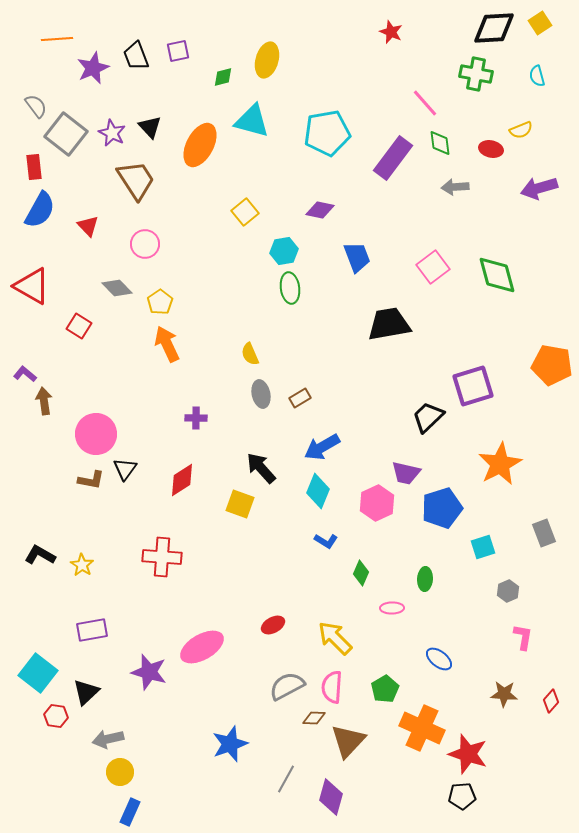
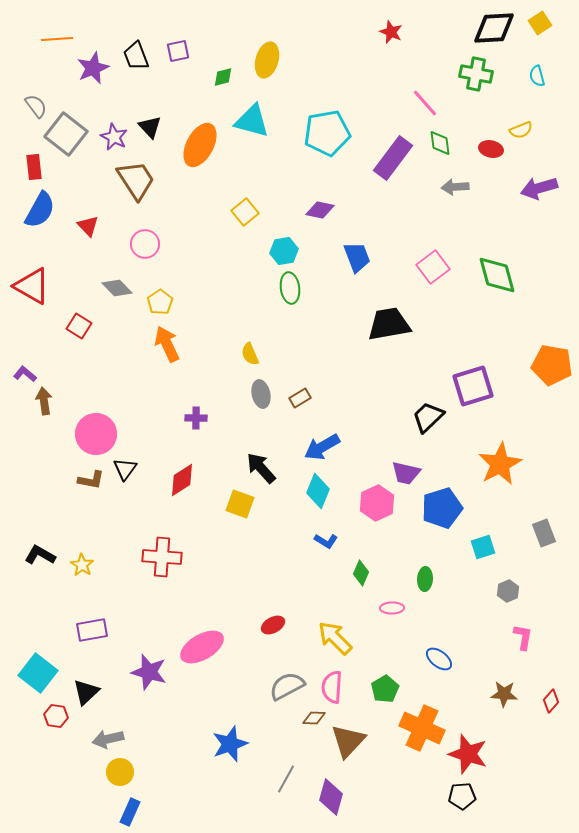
purple star at (112, 133): moved 2 px right, 4 px down
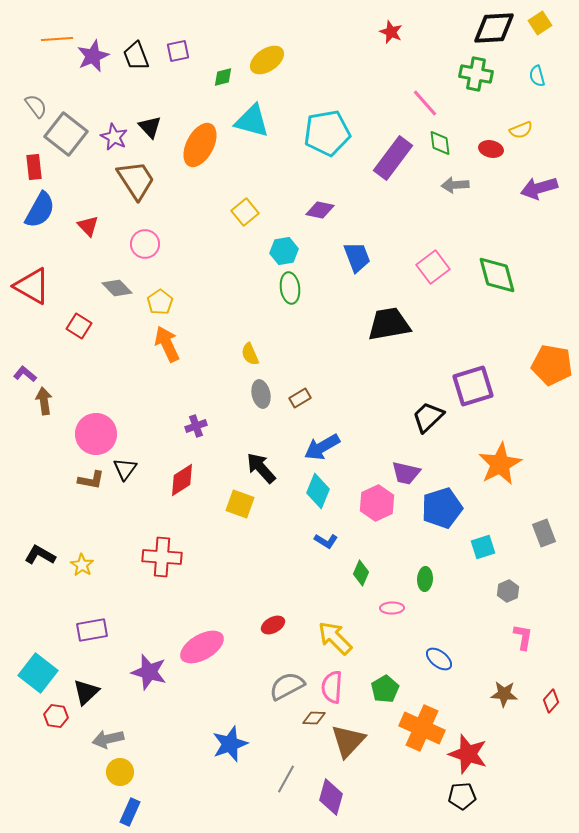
yellow ellipse at (267, 60): rotated 40 degrees clockwise
purple star at (93, 68): moved 12 px up
gray arrow at (455, 187): moved 2 px up
purple cross at (196, 418): moved 8 px down; rotated 20 degrees counterclockwise
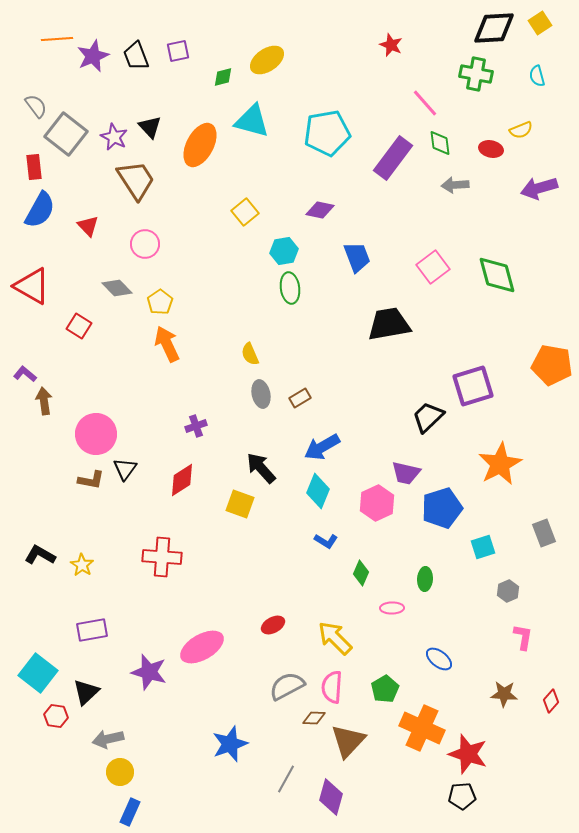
red star at (391, 32): moved 13 px down
